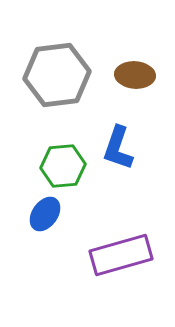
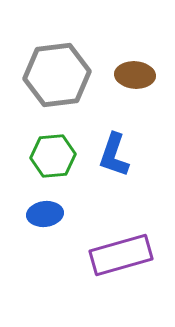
blue L-shape: moved 4 px left, 7 px down
green hexagon: moved 10 px left, 10 px up
blue ellipse: rotated 48 degrees clockwise
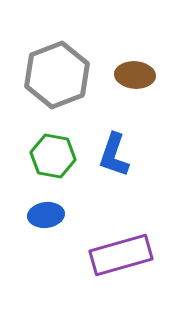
gray hexagon: rotated 14 degrees counterclockwise
green hexagon: rotated 15 degrees clockwise
blue ellipse: moved 1 px right, 1 px down
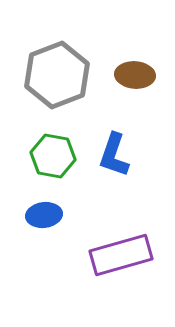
blue ellipse: moved 2 px left
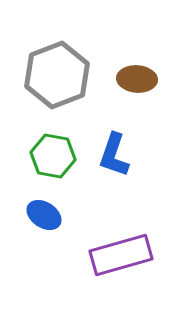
brown ellipse: moved 2 px right, 4 px down
blue ellipse: rotated 40 degrees clockwise
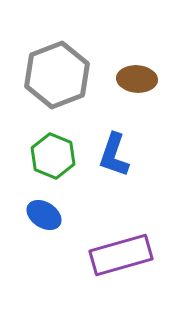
green hexagon: rotated 12 degrees clockwise
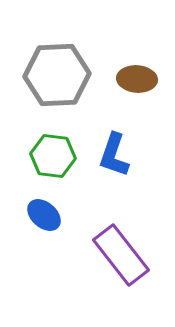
gray hexagon: rotated 18 degrees clockwise
green hexagon: rotated 15 degrees counterclockwise
blue ellipse: rotated 8 degrees clockwise
purple rectangle: rotated 68 degrees clockwise
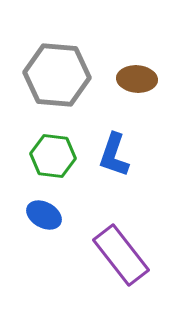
gray hexagon: rotated 8 degrees clockwise
blue ellipse: rotated 12 degrees counterclockwise
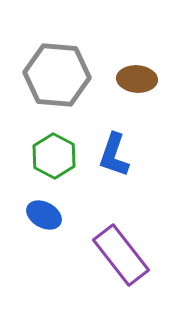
green hexagon: moved 1 px right; rotated 21 degrees clockwise
